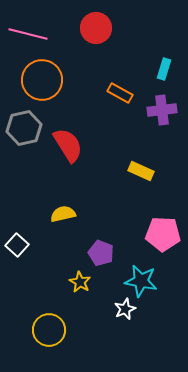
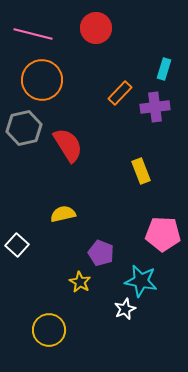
pink line: moved 5 px right
orange rectangle: rotated 75 degrees counterclockwise
purple cross: moved 7 px left, 3 px up
yellow rectangle: rotated 45 degrees clockwise
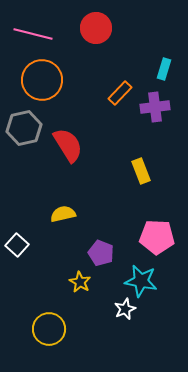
pink pentagon: moved 6 px left, 3 px down
yellow circle: moved 1 px up
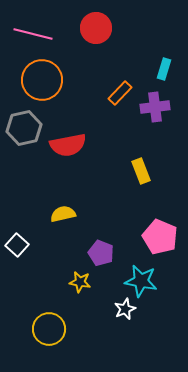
red semicircle: rotated 111 degrees clockwise
pink pentagon: moved 3 px right; rotated 20 degrees clockwise
yellow star: rotated 20 degrees counterclockwise
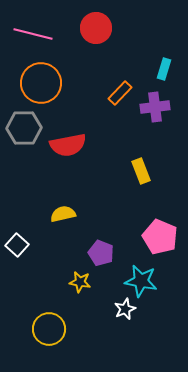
orange circle: moved 1 px left, 3 px down
gray hexagon: rotated 12 degrees clockwise
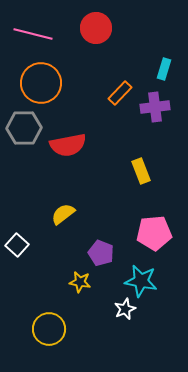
yellow semicircle: rotated 25 degrees counterclockwise
pink pentagon: moved 6 px left, 4 px up; rotated 28 degrees counterclockwise
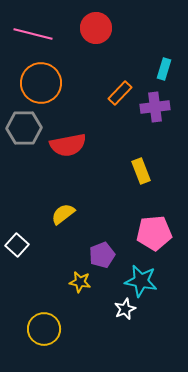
purple pentagon: moved 1 px right, 2 px down; rotated 30 degrees clockwise
yellow circle: moved 5 px left
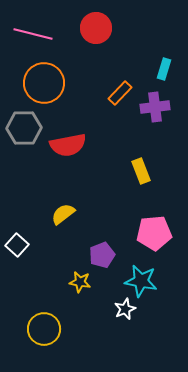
orange circle: moved 3 px right
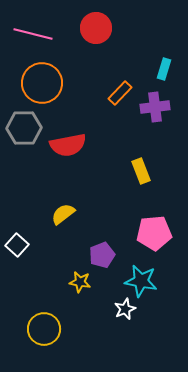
orange circle: moved 2 px left
